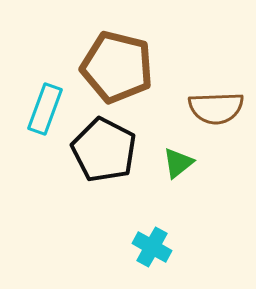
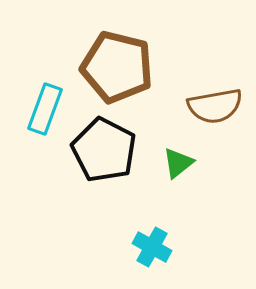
brown semicircle: moved 1 px left, 2 px up; rotated 8 degrees counterclockwise
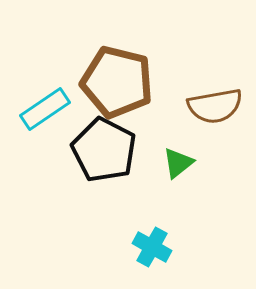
brown pentagon: moved 15 px down
cyan rectangle: rotated 36 degrees clockwise
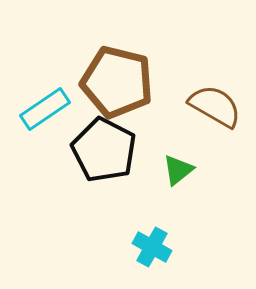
brown semicircle: rotated 140 degrees counterclockwise
green triangle: moved 7 px down
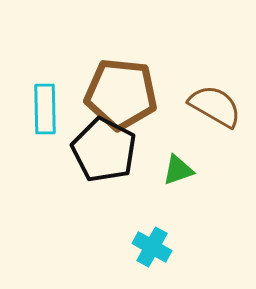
brown pentagon: moved 4 px right, 12 px down; rotated 8 degrees counterclockwise
cyan rectangle: rotated 57 degrees counterclockwise
green triangle: rotated 20 degrees clockwise
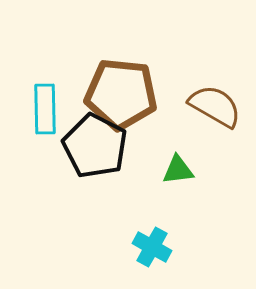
black pentagon: moved 9 px left, 4 px up
green triangle: rotated 12 degrees clockwise
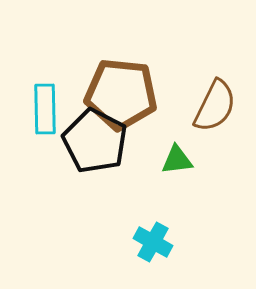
brown semicircle: rotated 86 degrees clockwise
black pentagon: moved 5 px up
green triangle: moved 1 px left, 10 px up
cyan cross: moved 1 px right, 5 px up
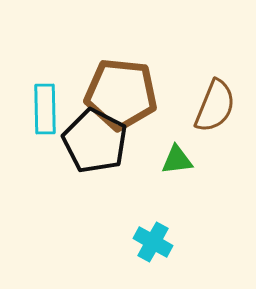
brown semicircle: rotated 4 degrees counterclockwise
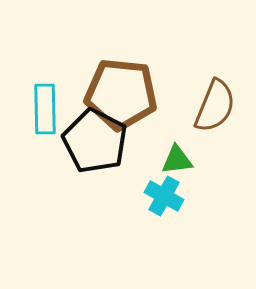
cyan cross: moved 11 px right, 46 px up
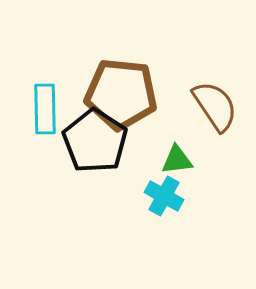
brown semicircle: rotated 56 degrees counterclockwise
black pentagon: rotated 6 degrees clockwise
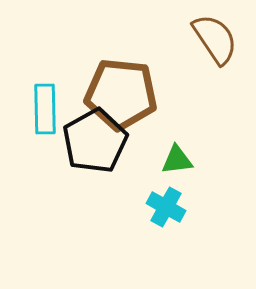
brown semicircle: moved 67 px up
black pentagon: rotated 10 degrees clockwise
cyan cross: moved 2 px right, 11 px down
